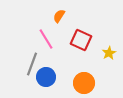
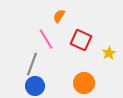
blue circle: moved 11 px left, 9 px down
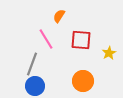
red square: rotated 20 degrees counterclockwise
orange circle: moved 1 px left, 2 px up
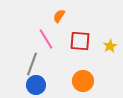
red square: moved 1 px left, 1 px down
yellow star: moved 1 px right, 7 px up
blue circle: moved 1 px right, 1 px up
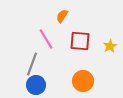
orange semicircle: moved 3 px right
